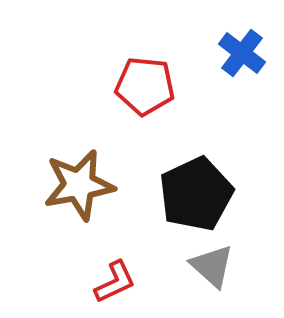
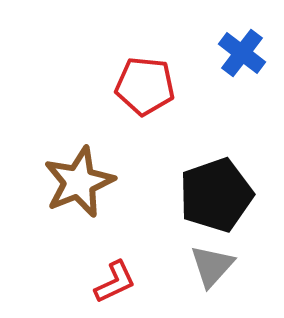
brown star: moved 3 px up; rotated 12 degrees counterclockwise
black pentagon: moved 20 px right, 1 px down; rotated 6 degrees clockwise
gray triangle: rotated 30 degrees clockwise
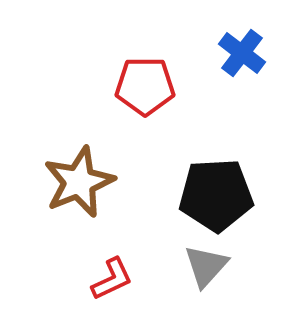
red pentagon: rotated 6 degrees counterclockwise
black pentagon: rotated 16 degrees clockwise
gray triangle: moved 6 px left
red L-shape: moved 3 px left, 3 px up
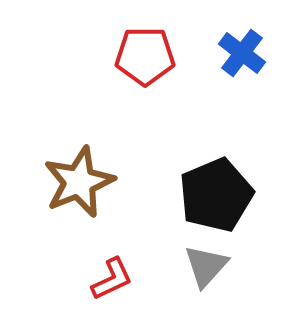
red pentagon: moved 30 px up
black pentagon: rotated 20 degrees counterclockwise
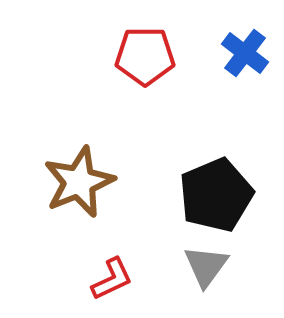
blue cross: moved 3 px right
gray triangle: rotated 6 degrees counterclockwise
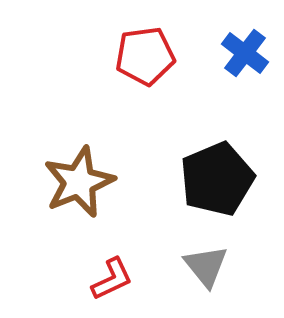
red pentagon: rotated 8 degrees counterclockwise
black pentagon: moved 1 px right, 16 px up
gray triangle: rotated 15 degrees counterclockwise
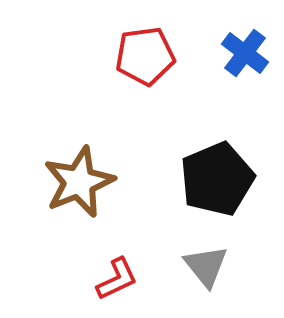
red L-shape: moved 5 px right
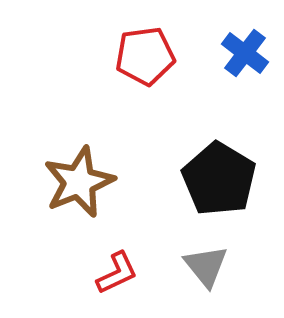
black pentagon: moved 2 px right; rotated 18 degrees counterclockwise
red L-shape: moved 6 px up
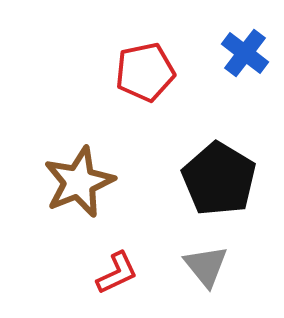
red pentagon: moved 16 px down; rotated 4 degrees counterclockwise
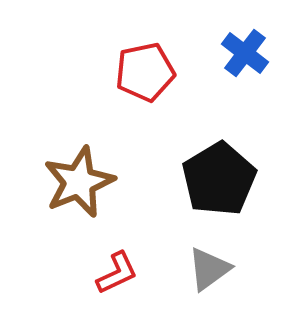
black pentagon: rotated 10 degrees clockwise
gray triangle: moved 3 px right, 3 px down; rotated 33 degrees clockwise
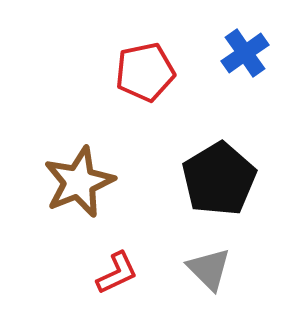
blue cross: rotated 18 degrees clockwise
gray triangle: rotated 39 degrees counterclockwise
